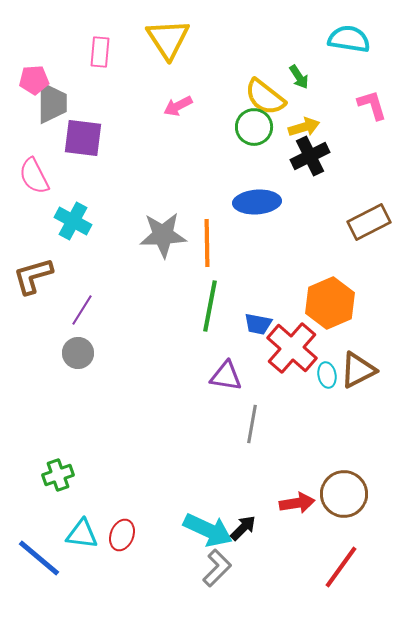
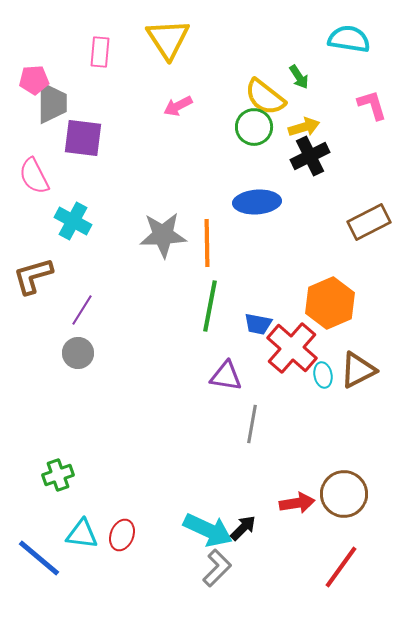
cyan ellipse: moved 4 px left
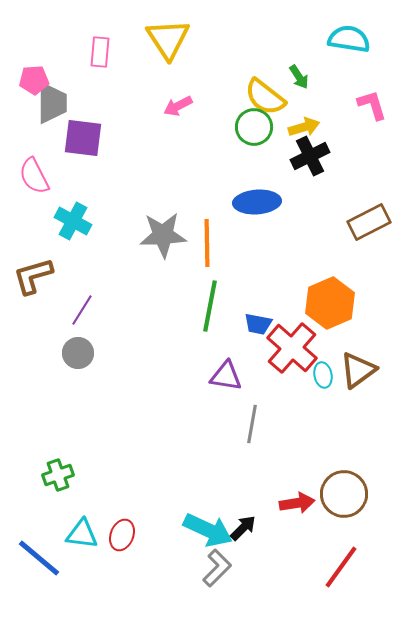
brown triangle: rotated 9 degrees counterclockwise
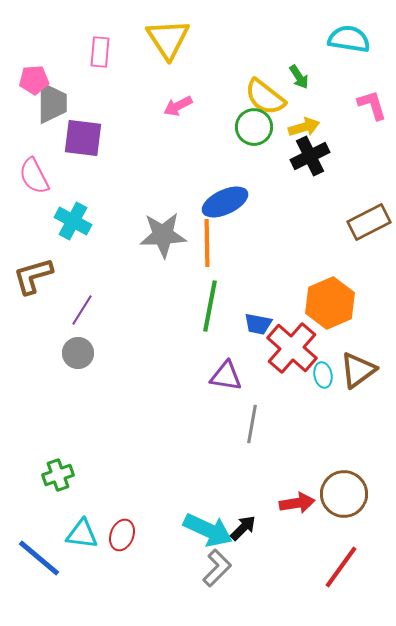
blue ellipse: moved 32 px left; rotated 21 degrees counterclockwise
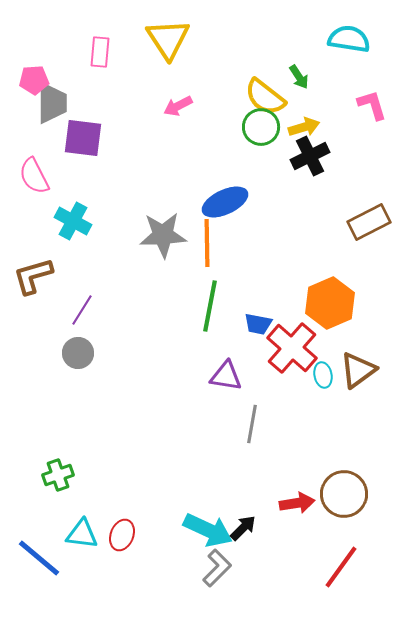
green circle: moved 7 px right
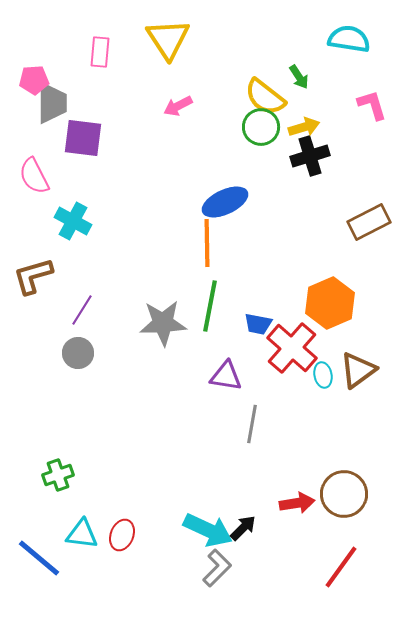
black cross: rotated 9 degrees clockwise
gray star: moved 88 px down
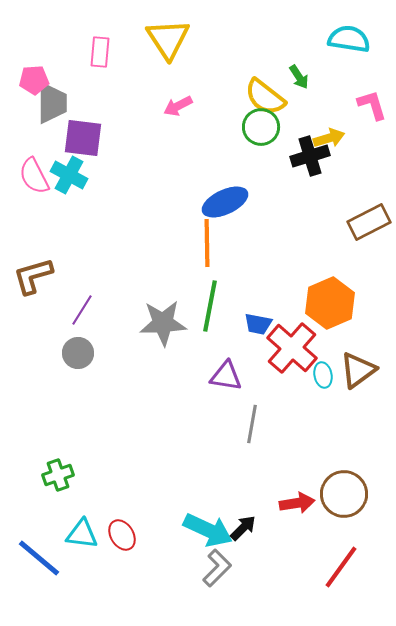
yellow arrow: moved 25 px right, 11 px down
cyan cross: moved 4 px left, 46 px up
red ellipse: rotated 52 degrees counterclockwise
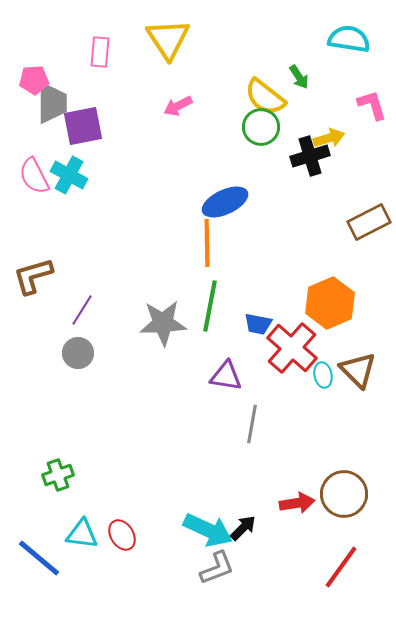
purple square: moved 12 px up; rotated 18 degrees counterclockwise
brown triangle: rotated 39 degrees counterclockwise
gray L-shape: rotated 24 degrees clockwise
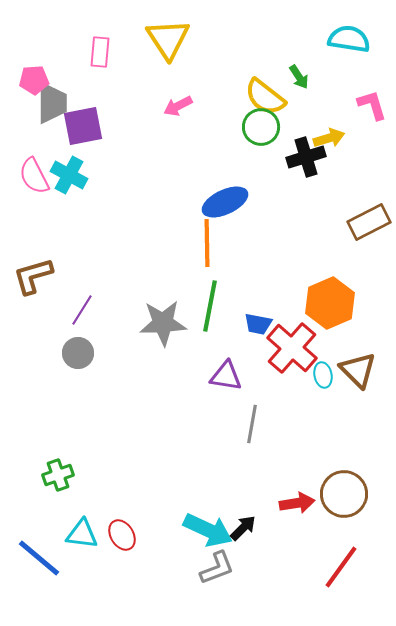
black cross: moved 4 px left, 1 px down
